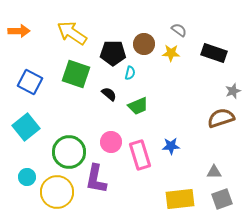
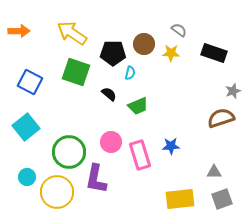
green square: moved 2 px up
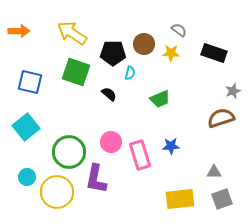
blue square: rotated 15 degrees counterclockwise
green trapezoid: moved 22 px right, 7 px up
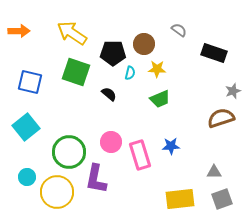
yellow star: moved 14 px left, 16 px down
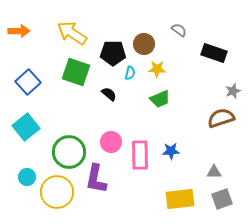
blue square: moved 2 px left; rotated 35 degrees clockwise
blue star: moved 5 px down
pink rectangle: rotated 16 degrees clockwise
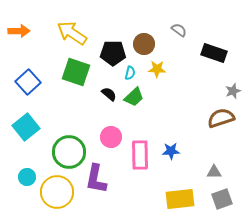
green trapezoid: moved 26 px left, 2 px up; rotated 20 degrees counterclockwise
pink circle: moved 5 px up
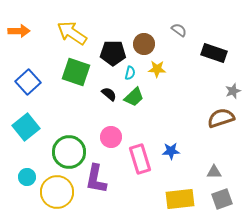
pink rectangle: moved 4 px down; rotated 16 degrees counterclockwise
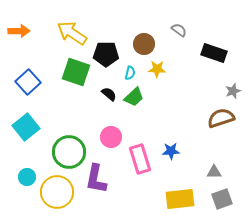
black pentagon: moved 7 px left, 1 px down
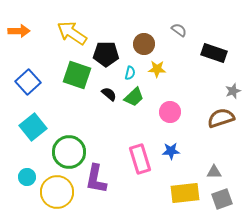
green square: moved 1 px right, 3 px down
cyan square: moved 7 px right
pink circle: moved 59 px right, 25 px up
yellow rectangle: moved 5 px right, 6 px up
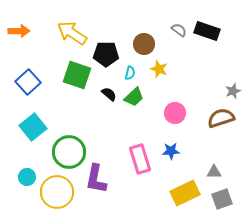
black rectangle: moved 7 px left, 22 px up
yellow star: moved 2 px right; rotated 18 degrees clockwise
pink circle: moved 5 px right, 1 px down
yellow rectangle: rotated 20 degrees counterclockwise
